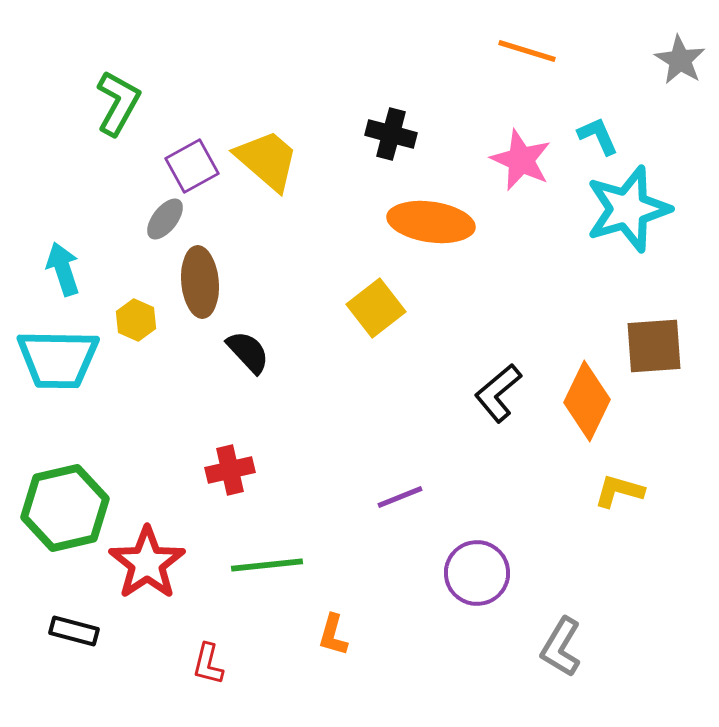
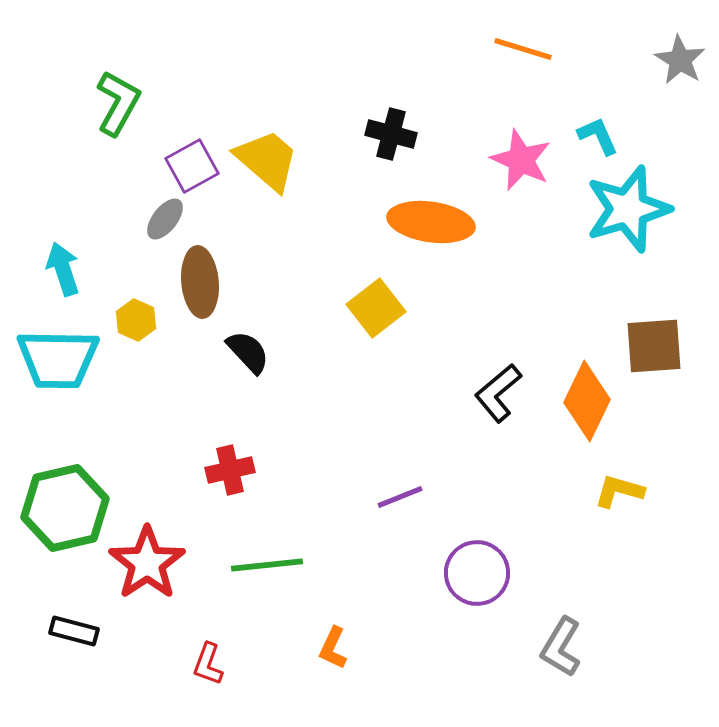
orange line: moved 4 px left, 2 px up
orange L-shape: moved 13 px down; rotated 9 degrees clockwise
red L-shape: rotated 6 degrees clockwise
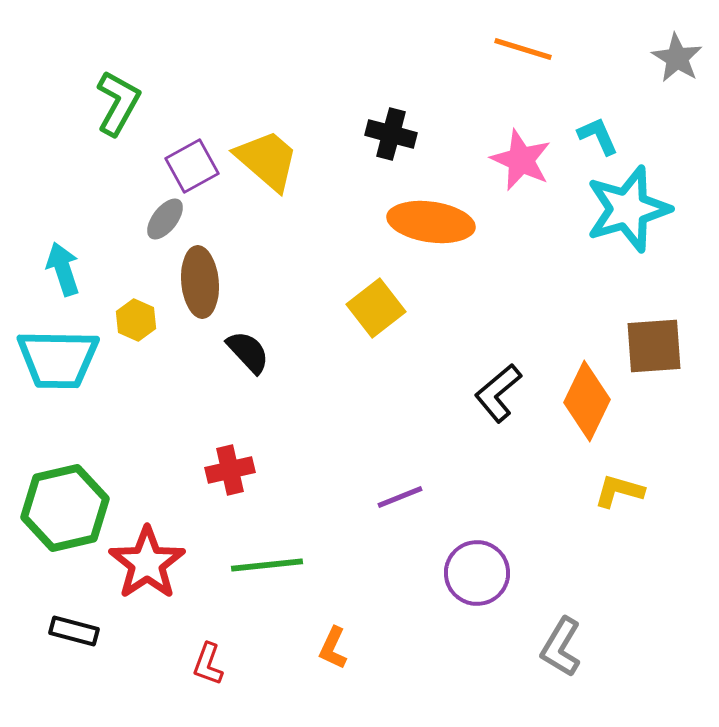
gray star: moved 3 px left, 2 px up
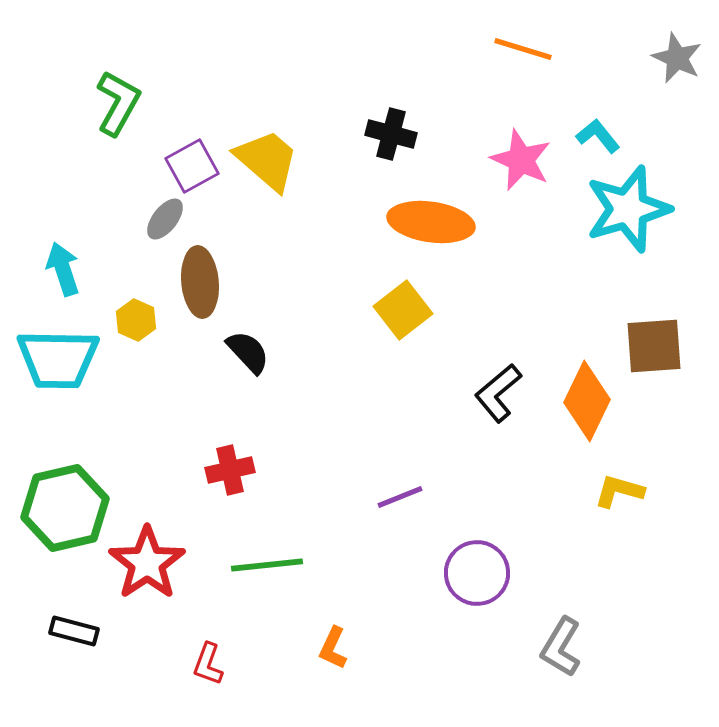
gray star: rotated 6 degrees counterclockwise
cyan L-shape: rotated 15 degrees counterclockwise
yellow square: moved 27 px right, 2 px down
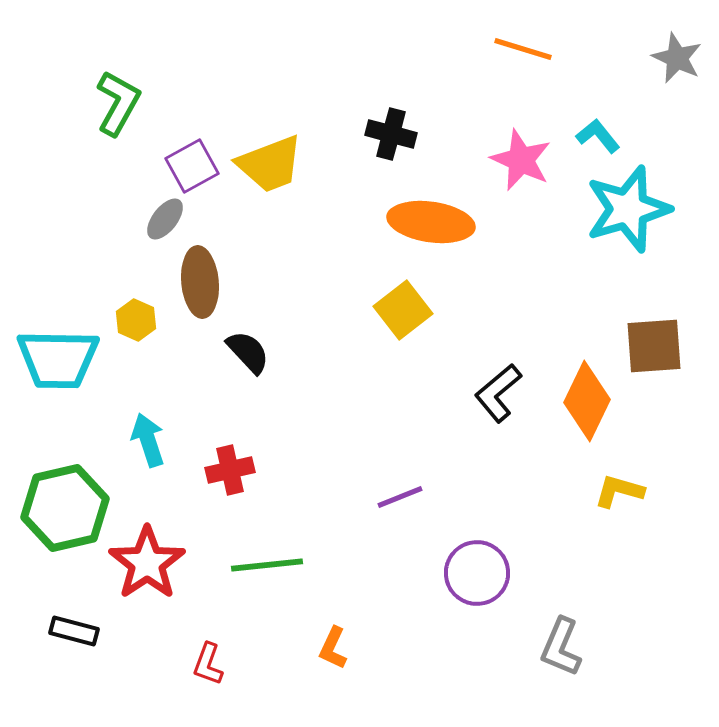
yellow trapezoid: moved 3 px right, 4 px down; rotated 118 degrees clockwise
cyan arrow: moved 85 px right, 171 px down
gray L-shape: rotated 8 degrees counterclockwise
